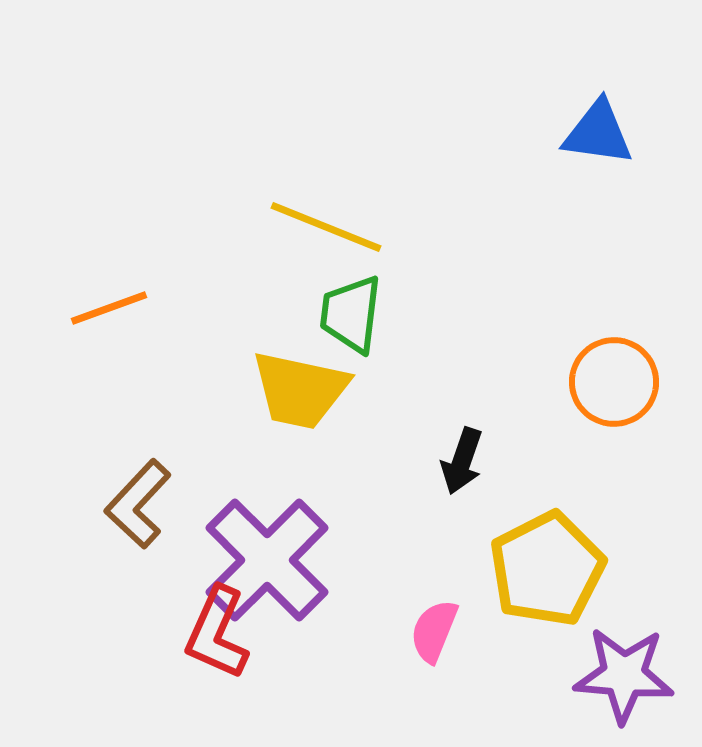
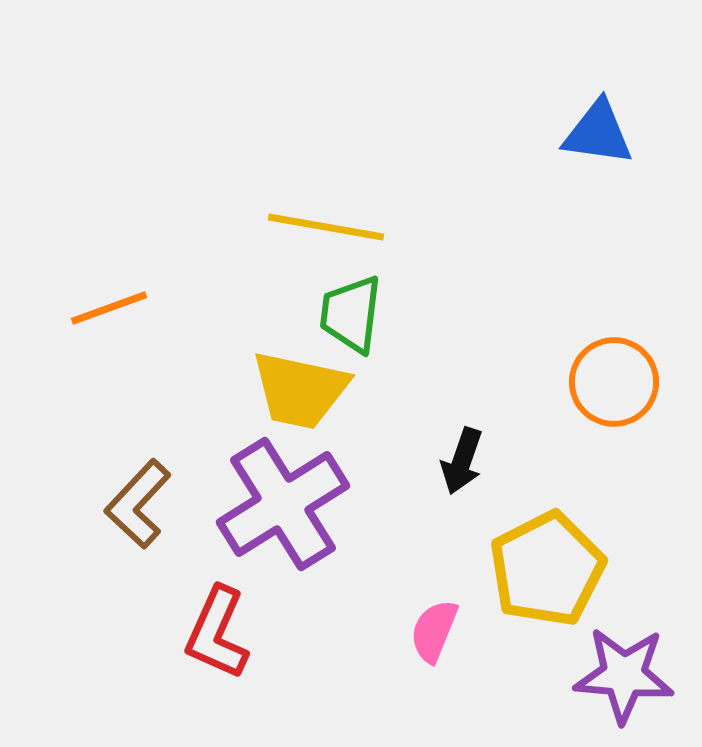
yellow line: rotated 12 degrees counterclockwise
purple cross: moved 16 px right, 56 px up; rotated 13 degrees clockwise
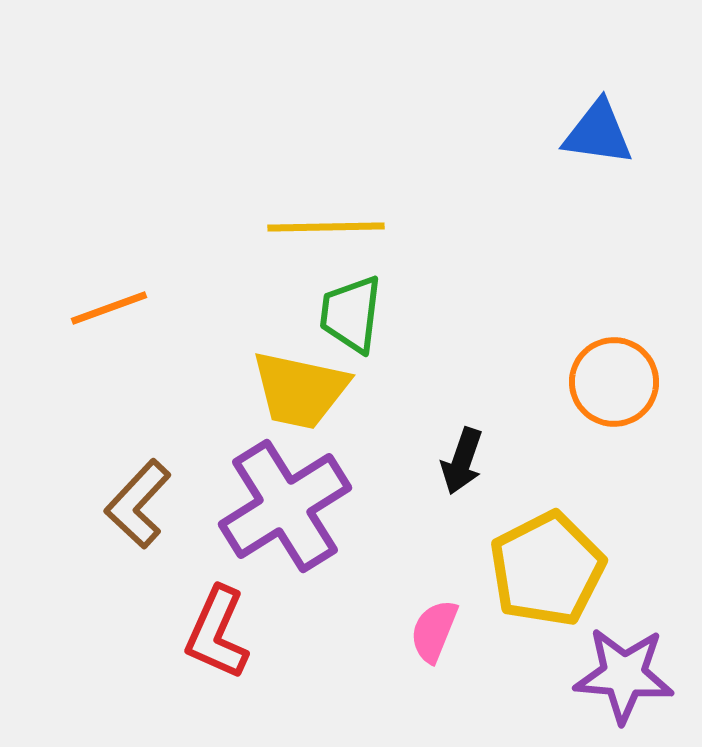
yellow line: rotated 11 degrees counterclockwise
purple cross: moved 2 px right, 2 px down
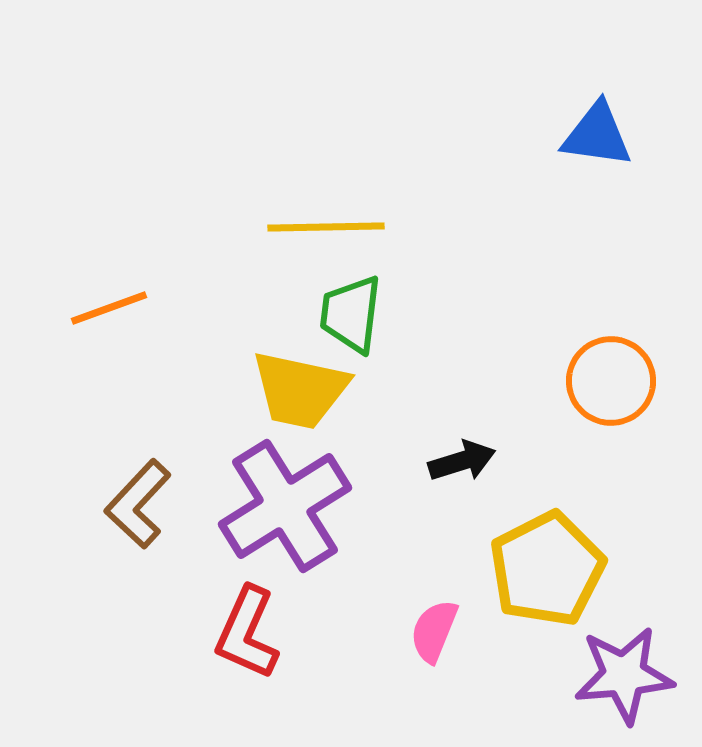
blue triangle: moved 1 px left, 2 px down
orange circle: moved 3 px left, 1 px up
black arrow: rotated 126 degrees counterclockwise
red L-shape: moved 30 px right
purple star: rotated 10 degrees counterclockwise
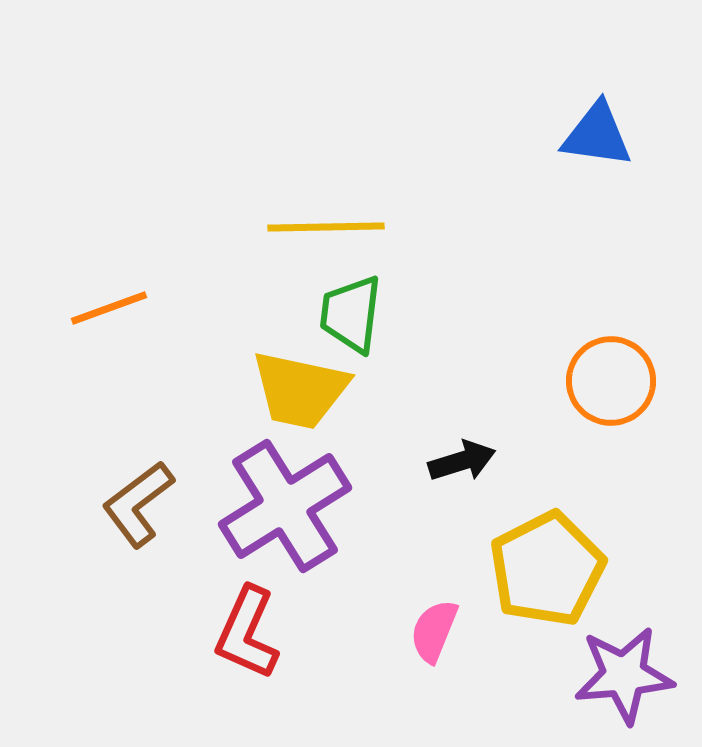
brown L-shape: rotated 10 degrees clockwise
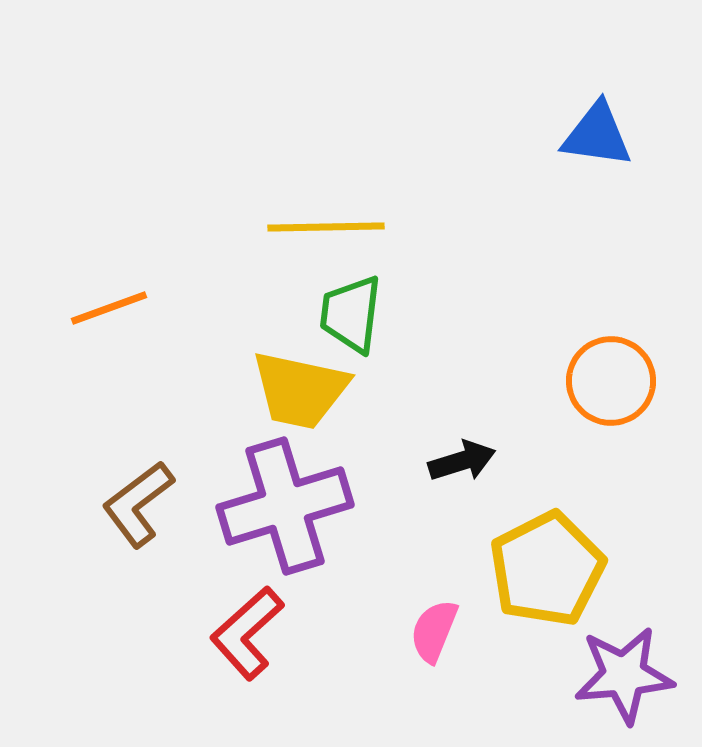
purple cross: rotated 15 degrees clockwise
red L-shape: rotated 24 degrees clockwise
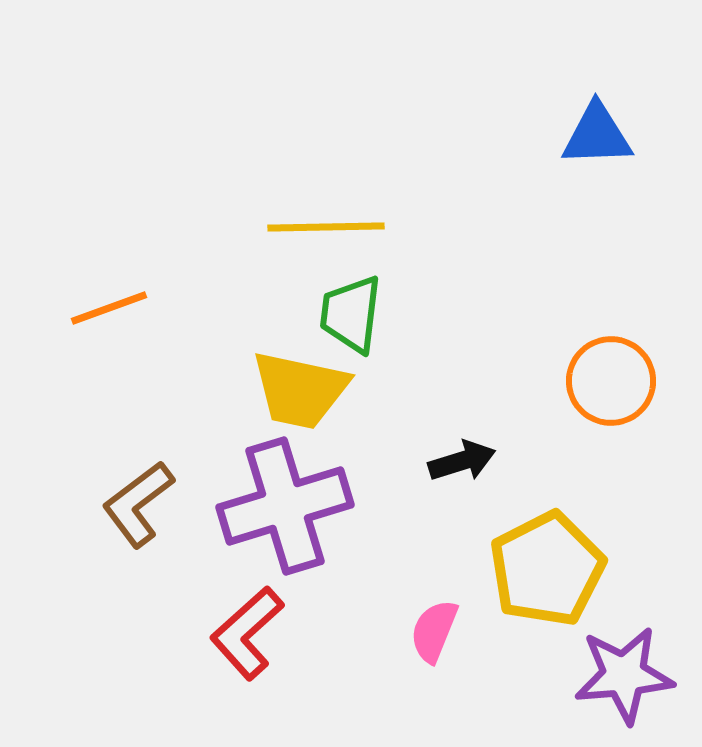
blue triangle: rotated 10 degrees counterclockwise
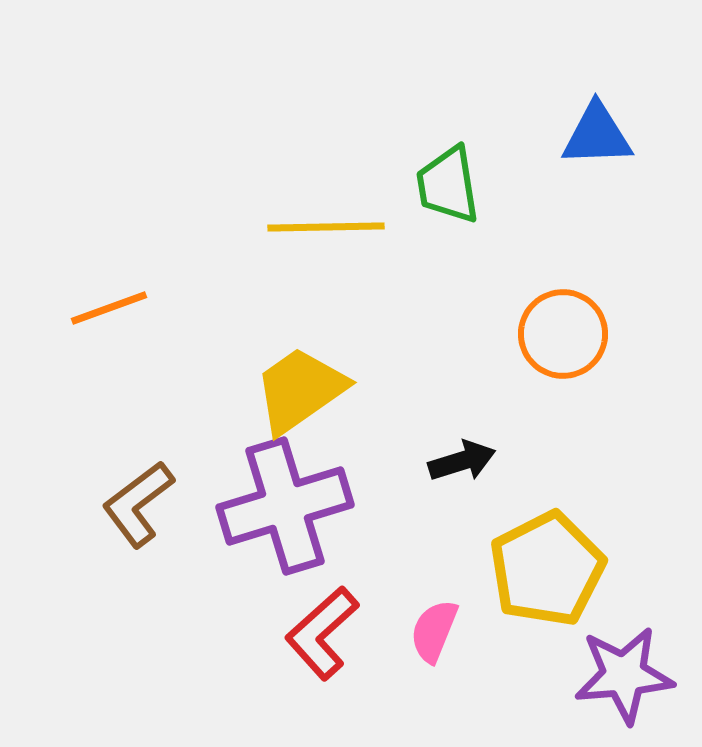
green trapezoid: moved 97 px right, 129 px up; rotated 16 degrees counterclockwise
orange circle: moved 48 px left, 47 px up
yellow trapezoid: rotated 133 degrees clockwise
red L-shape: moved 75 px right
